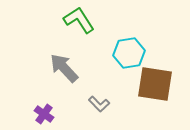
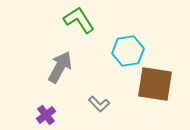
cyan hexagon: moved 1 px left, 2 px up
gray arrow: moved 4 px left, 1 px up; rotated 72 degrees clockwise
purple cross: moved 2 px right, 1 px down; rotated 18 degrees clockwise
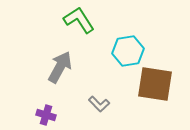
purple cross: rotated 36 degrees counterclockwise
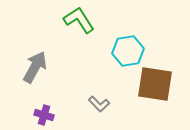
gray arrow: moved 25 px left
purple cross: moved 2 px left
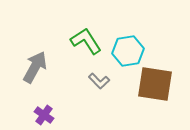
green L-shape: moved 7 px right, 21 px down
gray L-shape: moved 23 px up
purple cross: rotated 18 degrees clockwise
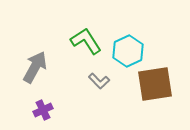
cyan hexagon: rotated 16 degrees counterclockwise
brown square: rotated 18 degrees counterclockwise
purple cross: moved 1 px left, 5 px up; rotated 30 degrees clockwise
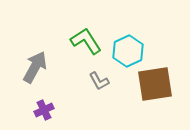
gray L-shape: rotated 15 degrees clockwise
purple cross: moved 1 px right
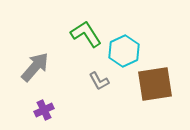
green L-shape: moved 7 px up
cyan hexagon: moved 4 px left
gray arrow: rotated 12 degrees clockwise
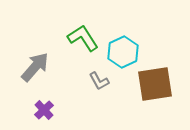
green L-shape: moved 3 px left, 4 px down
cyan hexagon: moved 1 px left, 1 px down
purple cross: rotated 18 degrees counterclockwise
